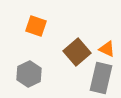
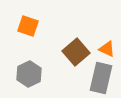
orange square: moved 8 px left
brown square: moved 1 px left
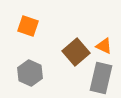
orange triangle: moved 3 px left, 3 px up
gray hexagon: moved 1 px right, 1 px up; rotated 10 degrees counterclockwise
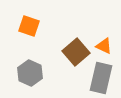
orange square: moved 1 px right
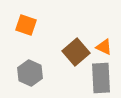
orange square: moved 3 px left, 1 px up
orange triangle: moved 1 px down
gray rectangle: rotated 16 degrees counterclockwise
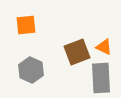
orange square: rotated 25 degrees counterclockwise
brown square: moved 1 px right; rotated 20 degrees clockwise
gray hexagon: moved 1 px right, 3 px up
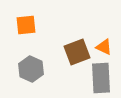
gray hexagon: moved 1 px up
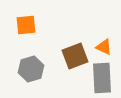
brown square: moved 2 px left, 4 px down
gray hexagon: rotated 20 degrees clockwise
gray rectangle: moved 1 px right
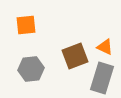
orange triangle: moved 1 px right
gray hexagon: rotated 10 degrees clockwise
gray rectangle: rotated 20 degrees clockwise
